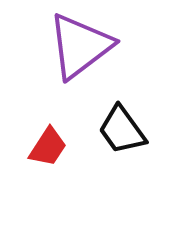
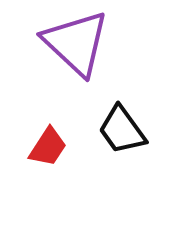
purple triangle: moved 4 px left, 3 px up; rotated 40 degrees counterclockwise
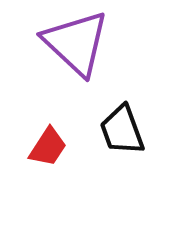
black trapezoid: rotated 16 degrees clockwise
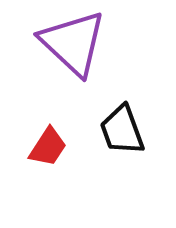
purple triangle: moved 3 px left
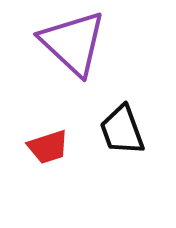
red trapezoid: rotated 39 degrees clockwise
